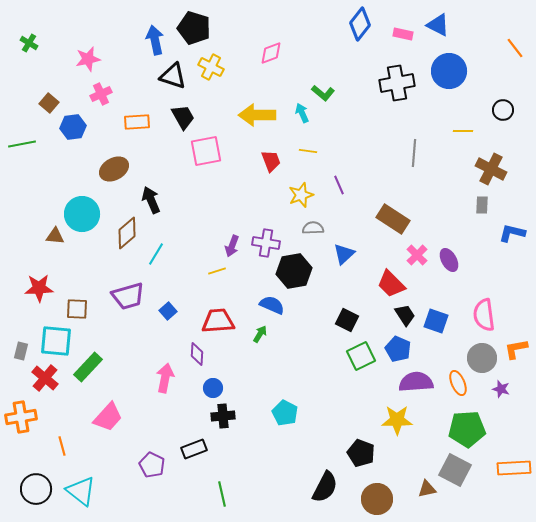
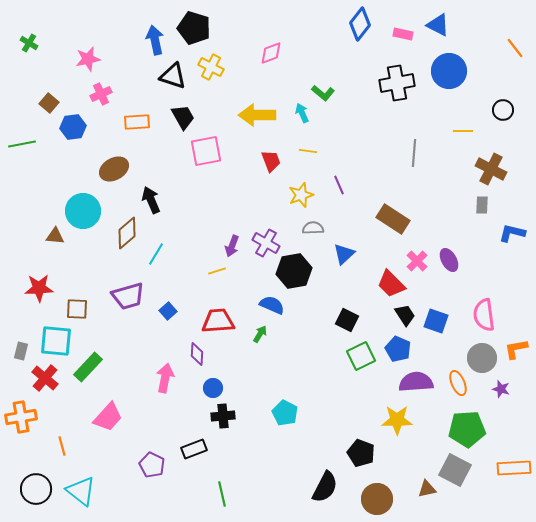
cyan circle at (82, 214): moved 1 px right, 3 px up
purple cross at (266, 243): rotated 20 degrees clockwise
pink cross at (417, 255): moved 6 px down
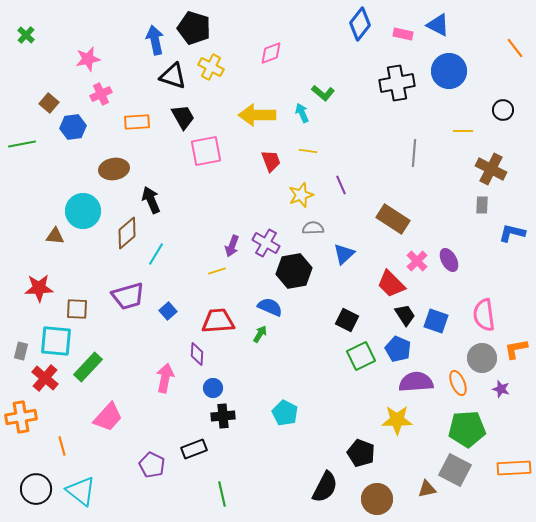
green cross at (29, 43): moved 3 px left, 8 px up; rotated 12 degrees clockwise
brown ellipse at (114, 169): rotated 20 degrees clockwise
purple line at (339, 185): moved 2 px right
blue semicircle at (272, 305): moved 2 px left, 2 px down
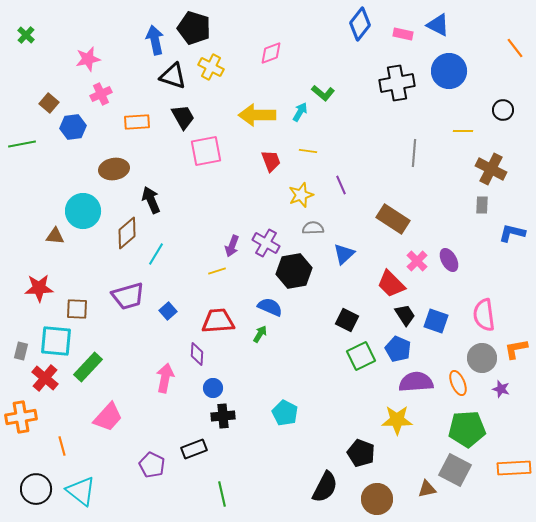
cyan arrow at (302, 113): moved 2 px left, 1 px up; rotated 54 degrees clockwise
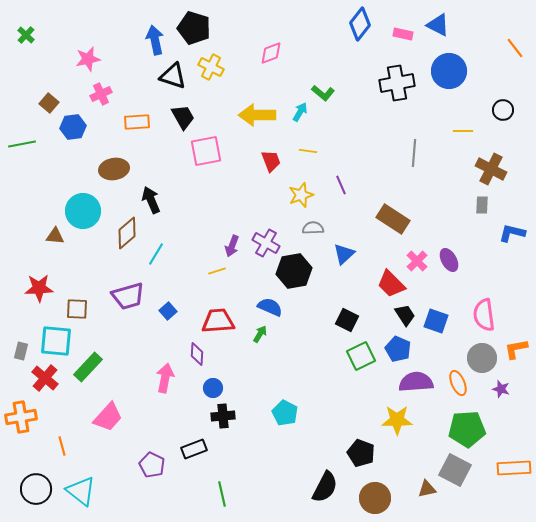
brown circle at (377, 499): moved 2 px left, 1 px up
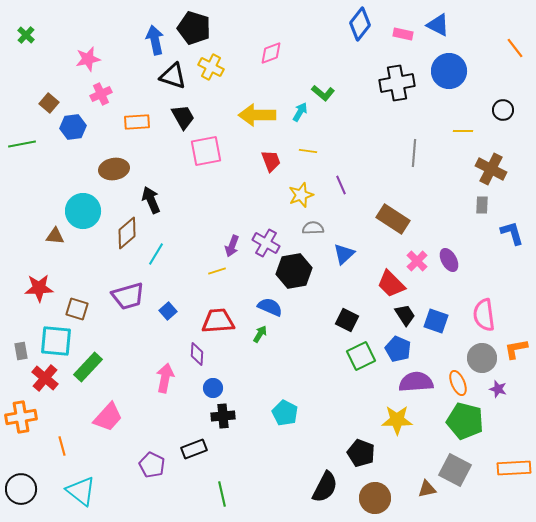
blue L-shape at (512, 233): rotated 60 degrees clockwise
brown square at (77, 309): rotated 15 degrees clockwise
gray rectangle at (21, 351): rotated 24 degrees counterclockwise
purple star at (501, 389): moved 3 px left
green pentagon at (467, 429): moved 2 px left, 8 px up; rotated 18 degrees clockwise
black circle at (36, 489): moved 15 px left
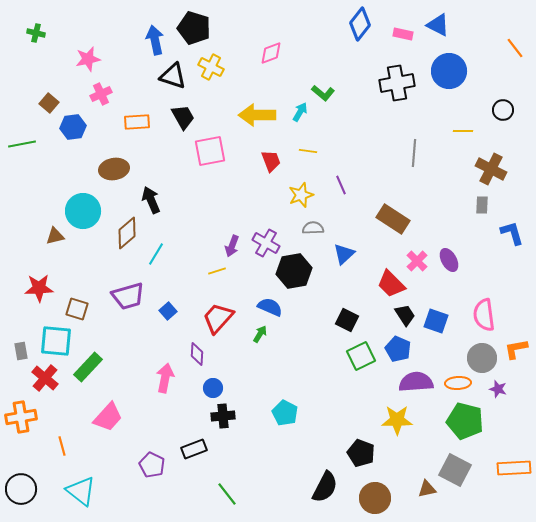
green cross at (26, 35): moved 10 px right, 2 px up; rotated 30 degrees counterclockwise
pink square at (206, 151): moved 4 px right
brown triangle at (55, 236): rotated 18 degrees counterclockwise
red trapezoid at (218, 321): moved 3 px up; rotated 44 degrees counterclockwise
orange ellipse at (458, 383): rotated 70 degrees counterclockwise
green line at (222, 494): moved 5 px right; rotated 25 degrees counterclockwise
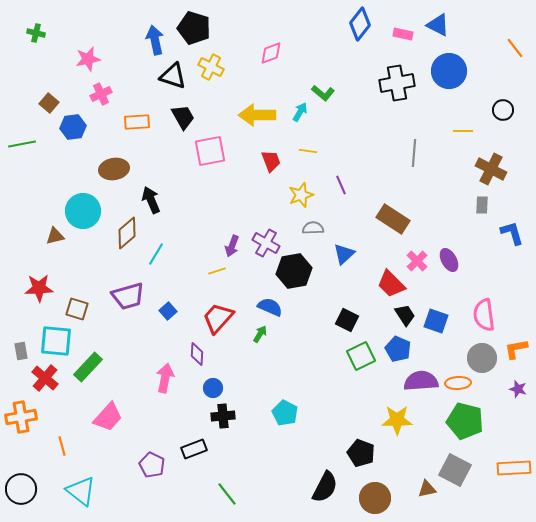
purple semicircle at (416, 382): moved 5 px right, 1 px up
purple star at (498, 389): moved 20 px right
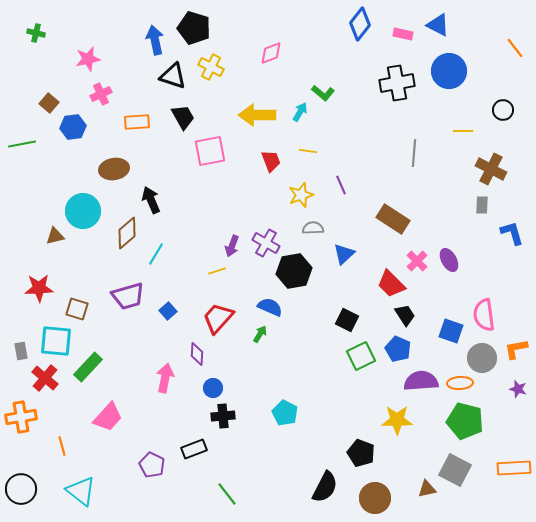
blue square at (436, 321): moved 15 px right, 10 px down
orange ellipse at (458, 383): moved 2 px right
